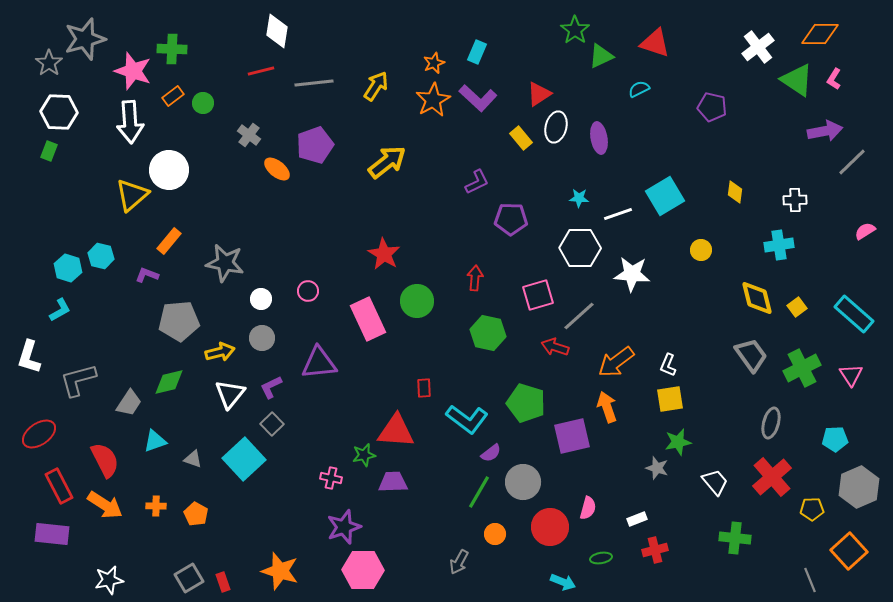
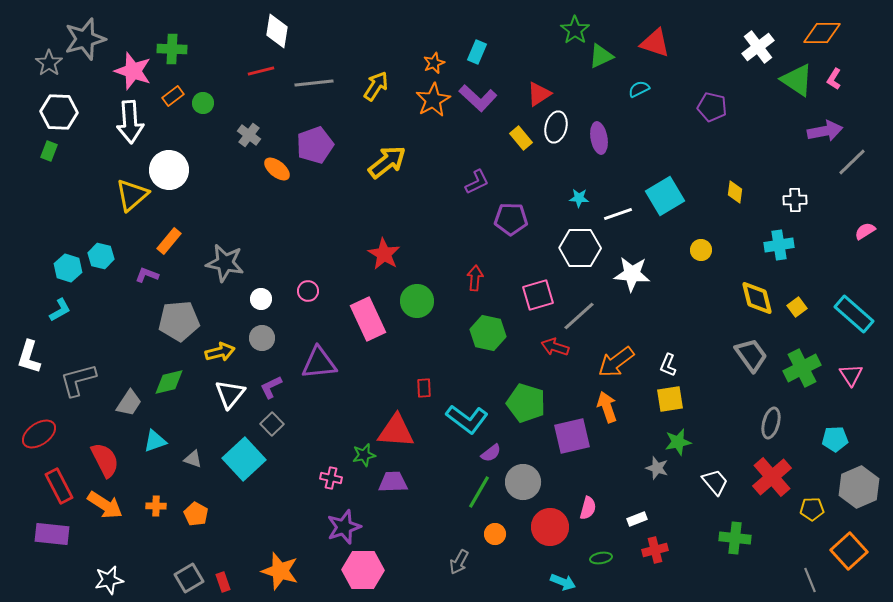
orange diamond at (820, 34): moved 2 px right, 1 px up
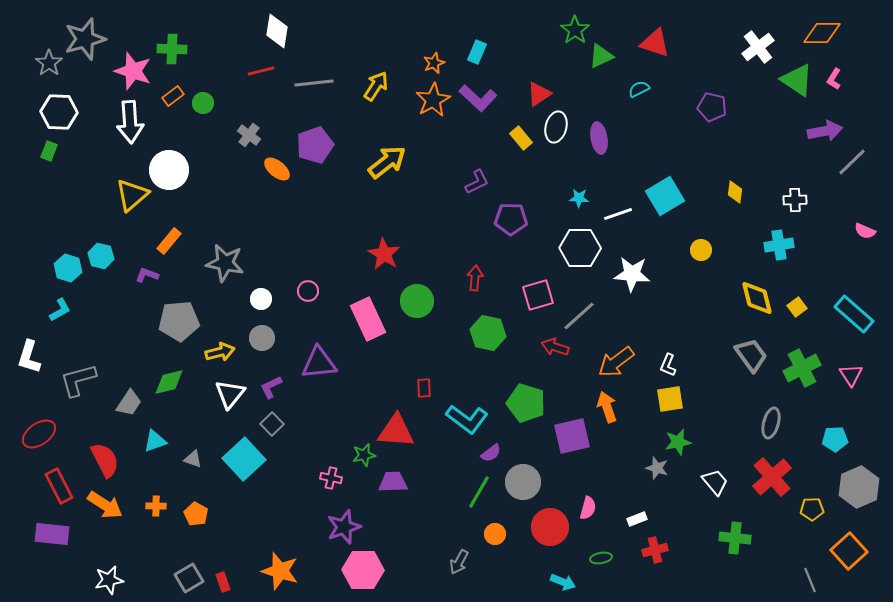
pink semicircle at (865, 231): rotated 125 degrees counterclockwise
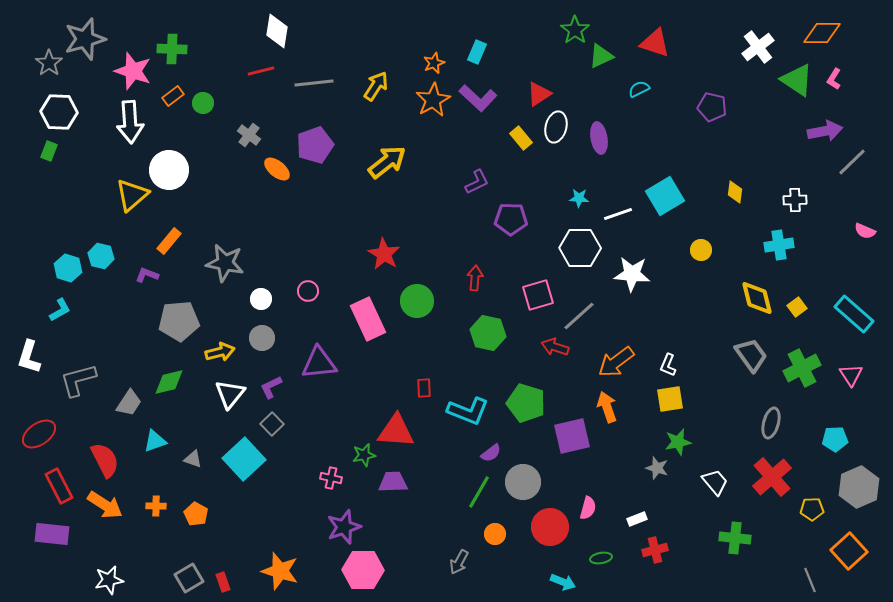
cyan L-shape at (467, 419): moved 1 px right, 8 px up; rotated 15 degrees counterclockwise
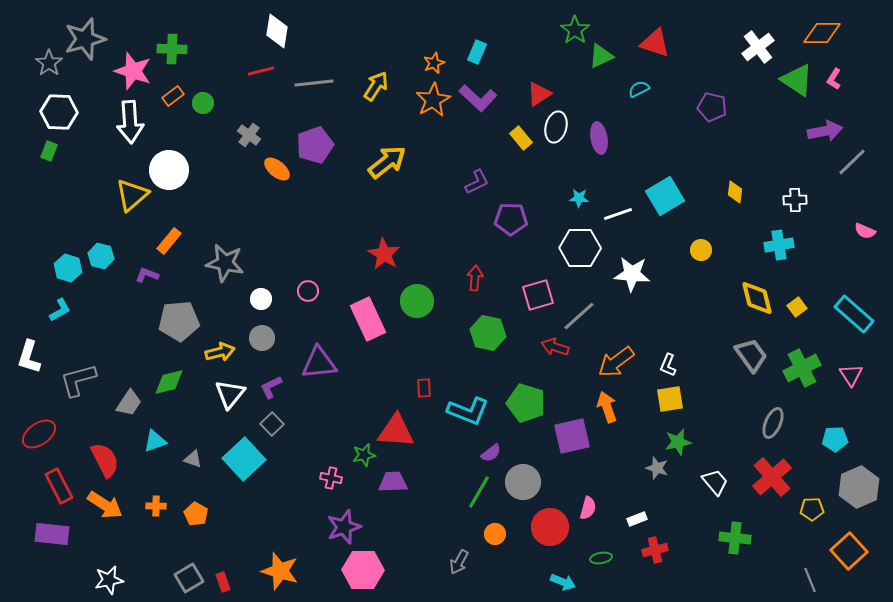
gray ellipse at (771, 423): moved 2 px right; rotated 8 degrees clockwise
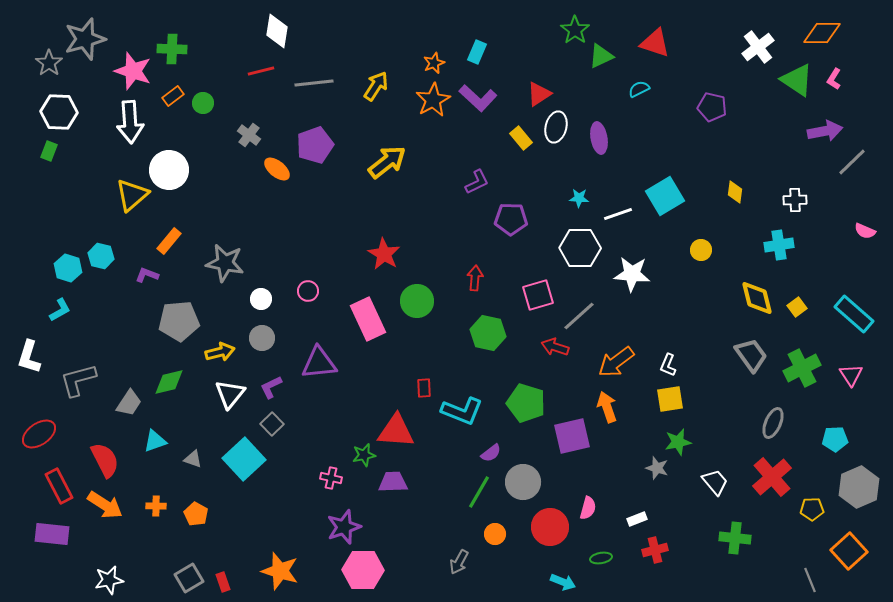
cyan L-shape at (468, 411): moved 6 px left
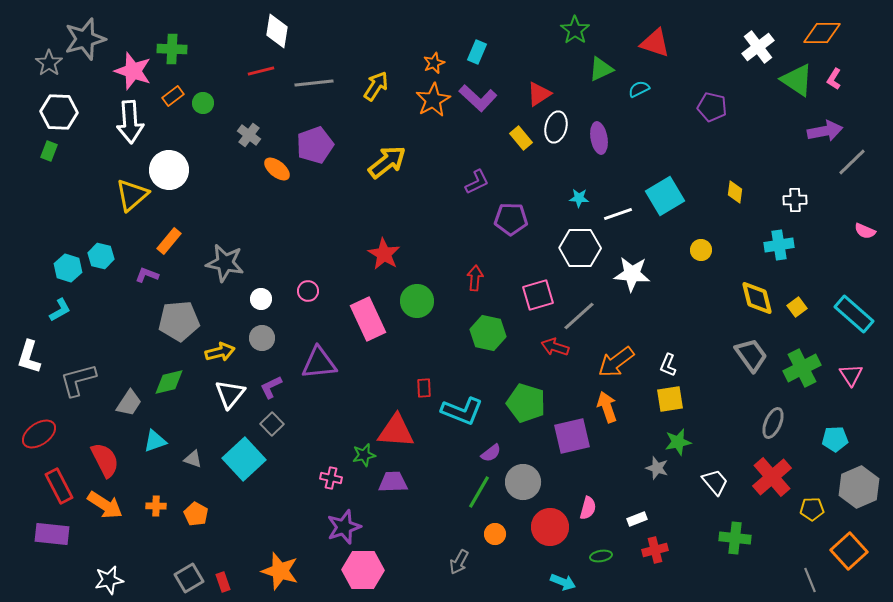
green triangle at (601, 56): moved 13 px down
green ellipse at (601, 558): moved 2 px up
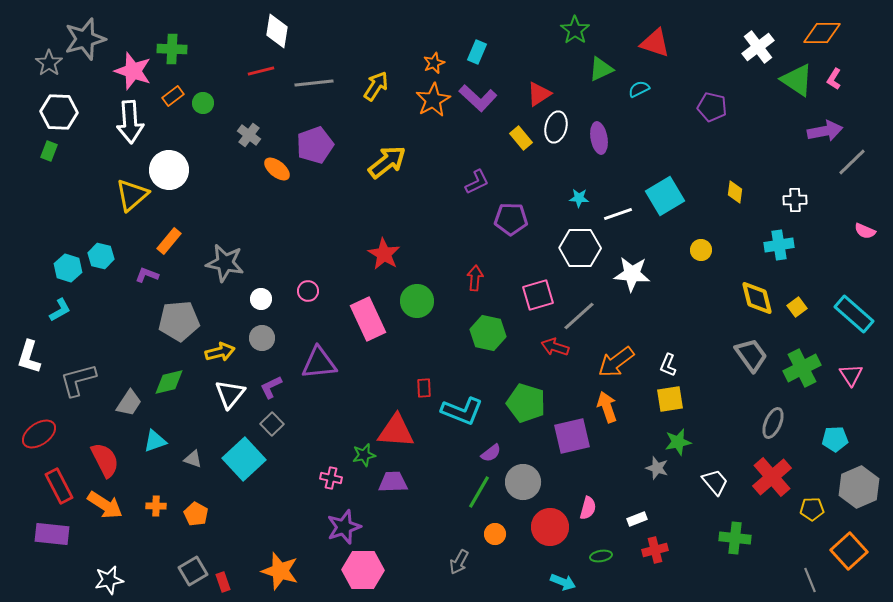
gray square at (189, 578): moved 4 px right, 7 px up
